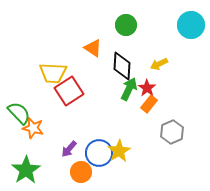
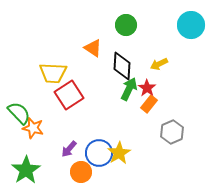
red square: moved 4 px down
yellow star: moved 2 px down
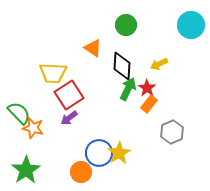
green arrow: moved 1 px left
purple arrow: moved 31 px up; rotated 12 degrees clockwise
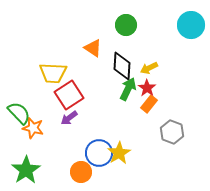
yellow arrow: moved 10 px left, 4 px down
gray hexagon: rotated 15 degrees counterclockwise
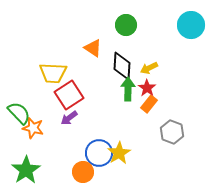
green arrow: rotated 25 degrees counterclockwise
orange circle: moved 2 px right
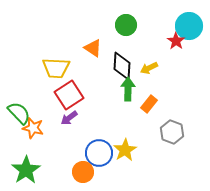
cyan circle: moved 2 px left, 1 px down
yellow trapezoid: moved 3 px right, 5 px up
red star: moved 29 px right, 47 px up
yellow star: moved 6 px right, 3 px up
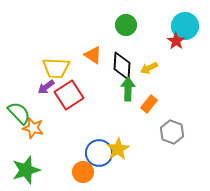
cyan circle: moved 4 px left
orange triangle: moved 7 px down
purple arrow: moved 23 px left, 31 px up
yellow star: moved 7 px left, 1 px up
green star: rotated 16 degrees clockwise
